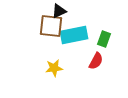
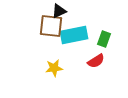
red semicircle: rotated 30 degrees clockwise
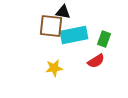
black triangle: moved 4 px right, 1 px down; rotated 35 degrees clockwise
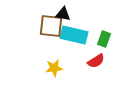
black triangle: moved 2 px down
cyan rectangle: rotated 24 degrees clockwise
